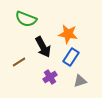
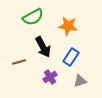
green semicircle: moved 7 px right, 2 px up; rotated 50 degrees counterclockwise
orange star: moved 8 px up
brown line: rotated 16 degrees clockwise
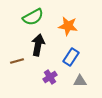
black arrow: moved 5 px left, 2 px up; rotated 140 degrees counterclockwise
brown line: moved 2 px left, 1 px up
gray triangle: rotated 16 degrees clockwise
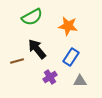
green semicircle: moved 1 px left
black arrow: moved 1 px left, 4 px down; rotated 50 degrees counterclockwise
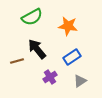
blue rectangle: moved 1 px right; rotated 24 degrees clockwise
gray triangle: rotated 32 degrees counterclockwise
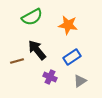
orange star: moved 1 px up
black arrow: moved 1 px down
purple cross: rotated 32 degrees counterclockwise
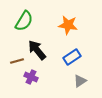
green semicircle: moved 8 px left, 4 px down; rotated 30 degrees counterclockwise
purple cross: moved 19 px left
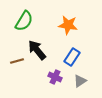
blue rectangle: rotated 24 degrees counterclockwise
purple cross: moved 24 px right
